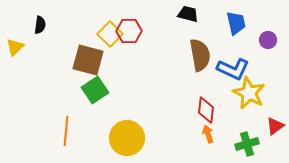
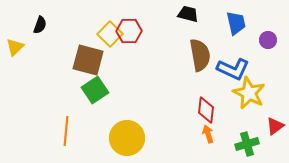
black semicircle: rotated 12 degrees clockwise
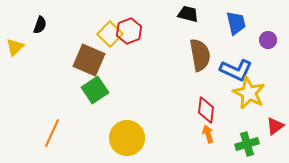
red hexagon: rotated 20 degrees counterclockwise
brown square: moved 1 px right; rotated 8 degrees clockwise
blue L-shape: moved 3 px right, 1 px down
orange line: moved 14 px left, 2 px down; rotated 20 degrees clockwise
